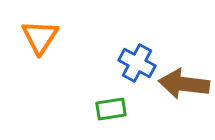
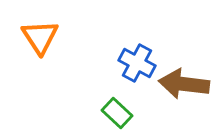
orange triangle: rotated 6 degrees counterclockwise
green rectangle: moved 6 px right, 4 px down; rotated 52 degrees clockwise
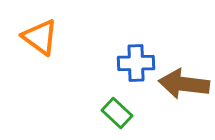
orange triangle: rotated 21 degrees counterclockwise
blue cross: moved 1 px left; rotated 30 degrees counterclockwise
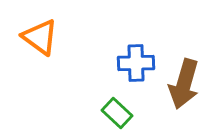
brown arrow: rotated 81 degrees counterclockwise
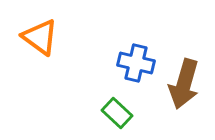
blue cross: rotated 15 degrees clockwise
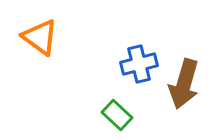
blue cross: moved 3 px right, 1 px down; rotated 27 degrees counterclockwise
green rectangle: moved 2 px down
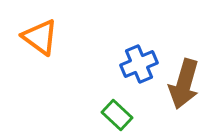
blue cross: rotated 9 degrees counterclockwise
